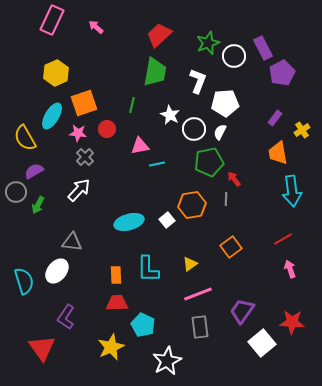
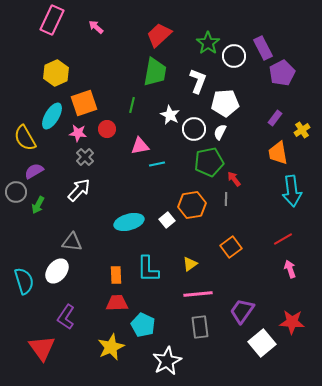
green star at (208, 43): rotated 15 degrees counterclockwise
pink line at (198, 294): rotated 16 degrees clockwise
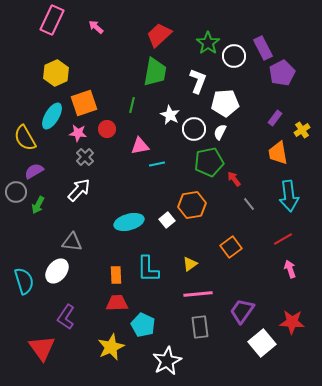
cyan arrow at (292, 191): moved 3 px left, 5 px down
gray line at (226, 199): moved 23 px right, 5 px down; rotated 40 degrees counterclockwise
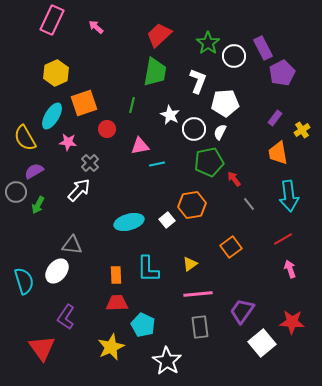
pink star at (78, 133): moved 10 px left, 9 px down
gray cross at (85, 157): moved 5 px right, 6 px down
gray triangle at (72, 242): moved 3 px down
white star at (167, 361): rotated 12 degrees counterclockwise
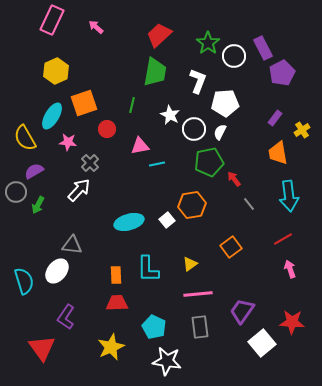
yellow hexagon at (56, 73): moved 2 px up
cyan pentagon at (143, 325): moved 11 px right, 2 px down
white star at (167, 361): rotated 24 degrees counterclockwise
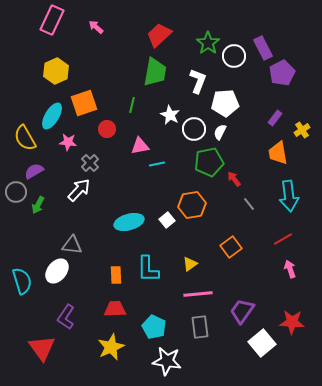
cyan semicircle at (24, 281): moved 2 px left
red trapezoid at (117, 303): moved 2 px left, 6 px down
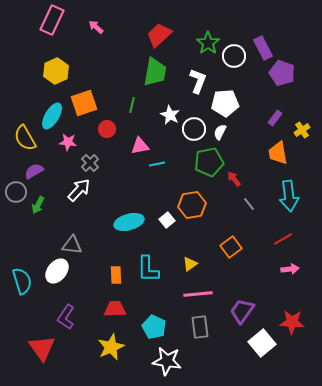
purple pentagon at (282, 73): rotated 25 degrees counterclockwise
pink arrow at (290, 269): rotated 102 degrees clockwise
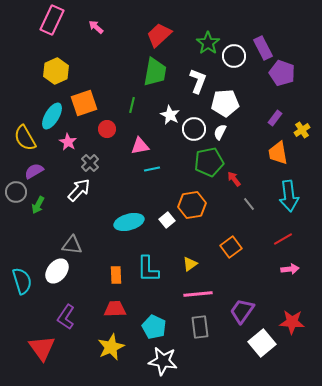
pink star at (68, 142): rotated 24 degrees clockwise
cyan line at (157, 164): moved 5 px left, 5 px down
white star at (167, 361): moved 4 px left
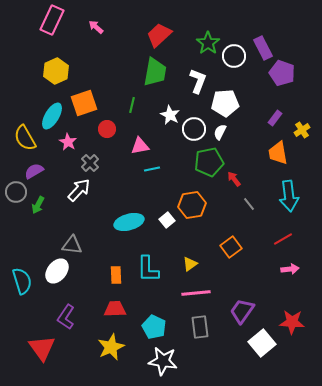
pink line at (198, 294): moved 2 px left, 1 px up
